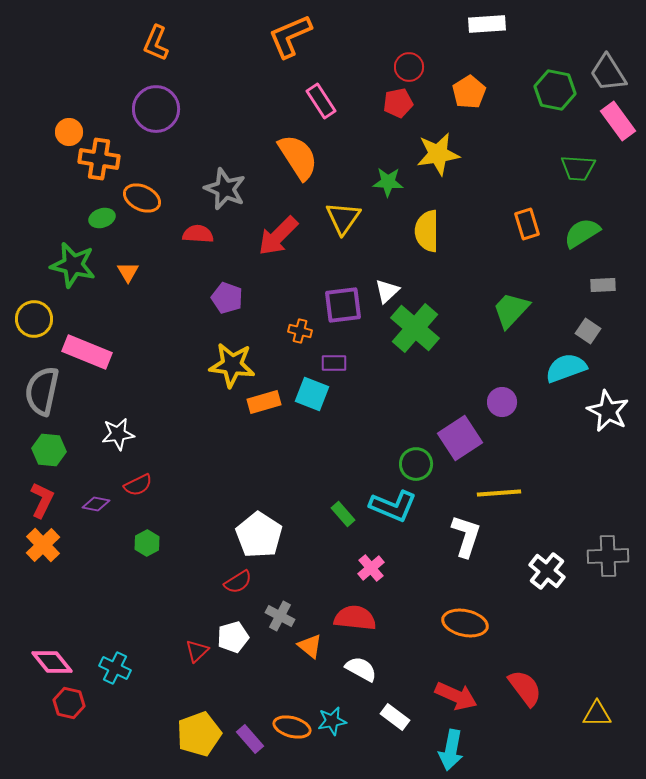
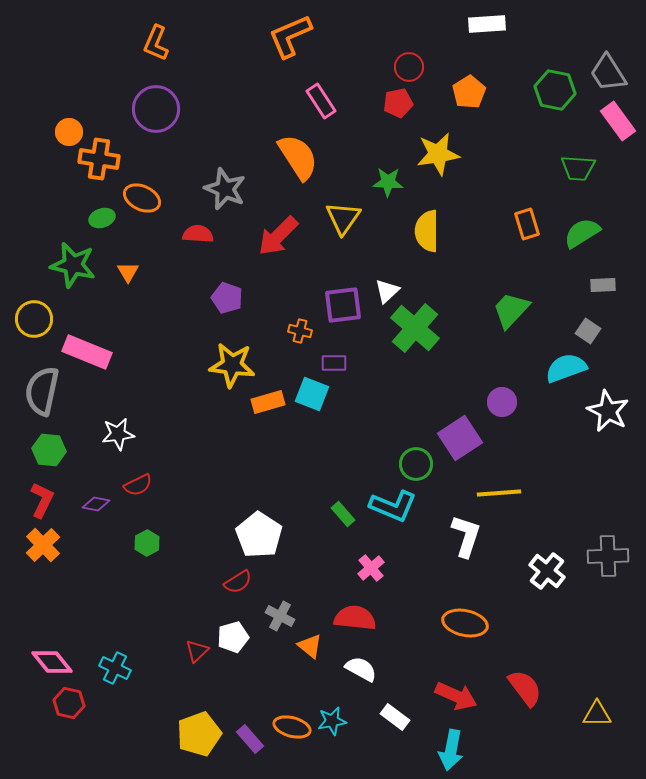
orange rectangle at (264, 402): moved 4 px right
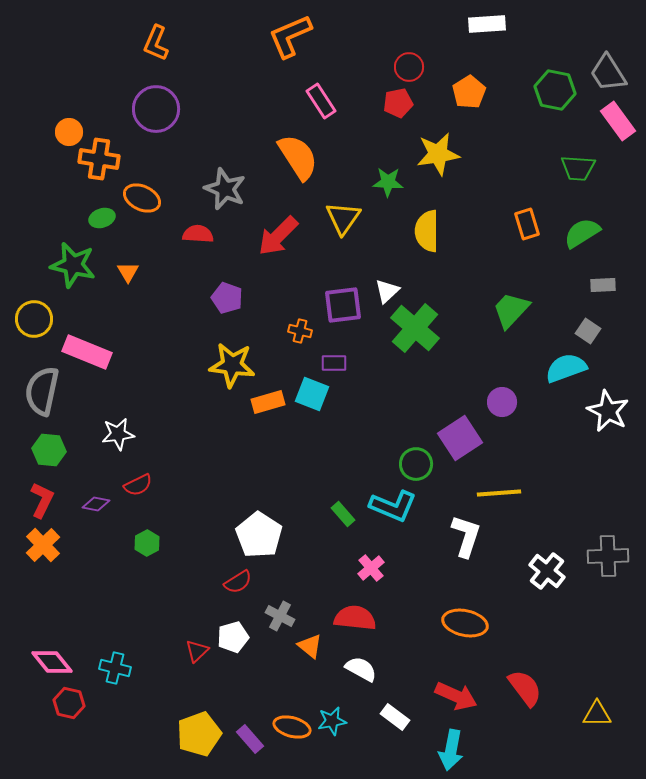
cyan cross at (115, 668): rotated 12 degrees counterclockwise
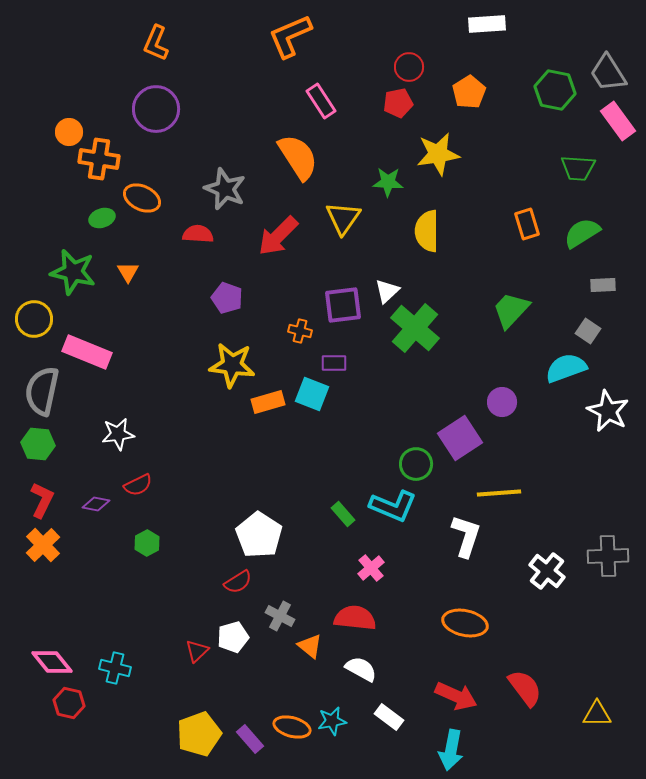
green star at (73, 265): moved 7 px down
green hexagon at (49, 450): moved 11 px left, 6 px up
white rectangle at (395, 717): moved 6 px left
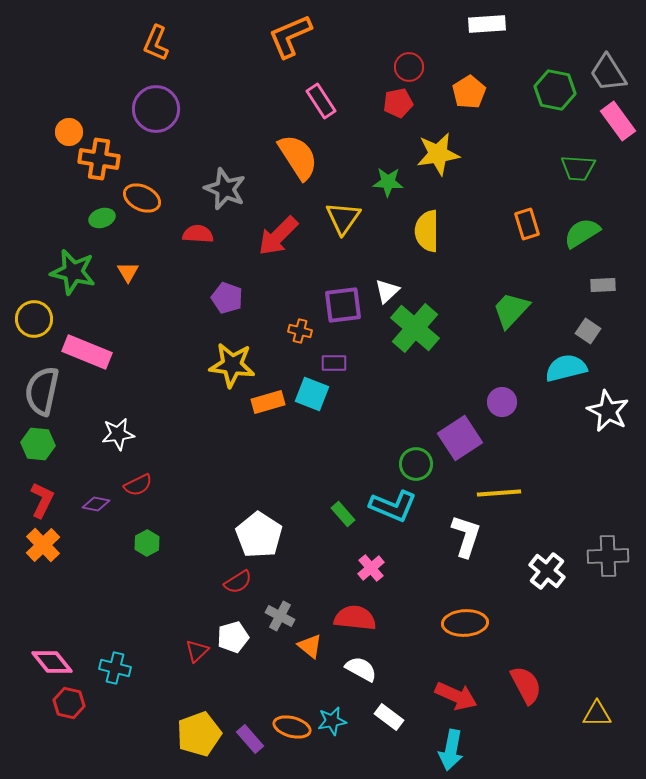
cyan semicircle at (566, 368): rotated 6 degrees clockwise
orange ellipse at (465, 623): rotated 15 degrees counterclockwise
red semicircle at (525, 688): moved 1 px right, 3 px up; rotated 9 degrees clockwise
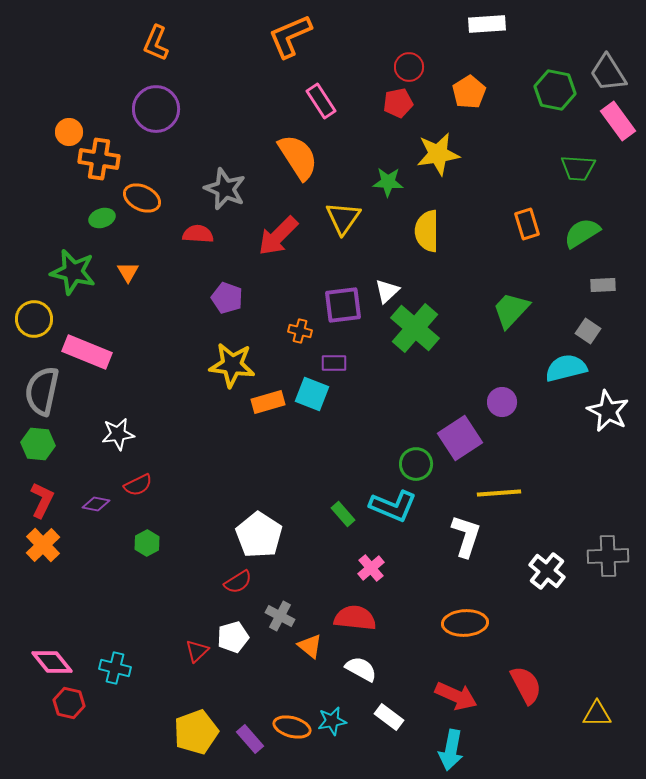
yellow pentagon at (199, 734): moved 3 px left, 2 px up
